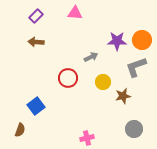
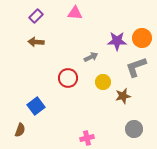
orange circle: moved 2 px up
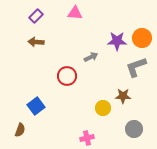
red circle: moved 1 px left, 2 px up
yellow circle: moved 26 px down
brown star: rotated 14 degrees clockwise
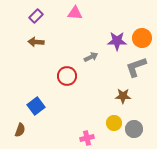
yellow circle: moved 11 px right, 15 px down
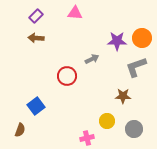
brown arrow: moved 4 px up
gray arrow: moved 1 px right, 2 px down
yellow circle: moved 7 px left, 2 px up
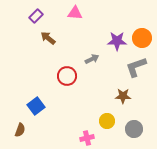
brown arrow: moved 12 px right; rotated 35 degrees clockwise
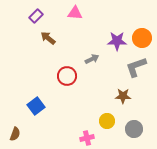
brown semicircle: moved 5 px left, 4 px down
